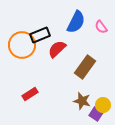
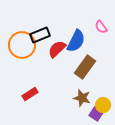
blue semicircle: moved 19 px down
brown star: moved 3 px up
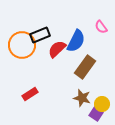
yellow circle: moved 1 px left, 1 px up
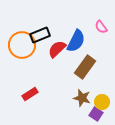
yellow circle: moved 2 px up
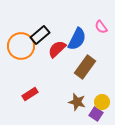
black rectangle: rotated 18 degrees counterclockwise
blue semicircle: moved 1 px right, 2 px up
orange circle: moved 1 px left, 1 px down
brown star: moved 5 px left, 4 px down
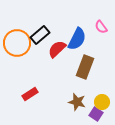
orange circle: moved 4 px left, 3 px up
brown rectangle: rotated 15 degrees counterclockwise
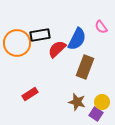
black rectangle: rotated 30 degrees clockwise
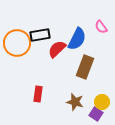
red rectangle: moved 8 px right; rotated 49 degrees counterclockwise
brown star: moved 2 px left
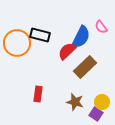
black rectangle: rotated 24 degrees clockwise
blue semicircle: moved 4 px right, 2 px up
red semicircle: moved 10 px right, 2 px down
brown rectangle: rotated 25 degrees clockwise
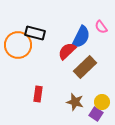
black rectangle: moved 5 px left, 2 px up
orange circle: moved 1 px right, 2 px down
